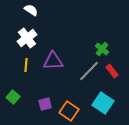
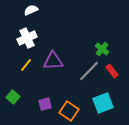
white semicircle: rotated 56 degrees counterclockwise
white cross: rotated 12 degrees clockwise
yellow line: rotated 32 degrees clockwise
cyan square: rotated 35 degrees clockwise
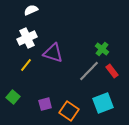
purple triangle: moved 8 px up; rotated 20 degrees clockwise
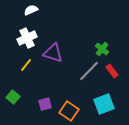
cyan square: moved 1 px right, 1 px down
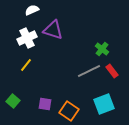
white semicircle: moved 1 px right
purple triangle: moved 23 px up
gray line: rotated 20 degrees clockwise
green square: moved 4 px down
purple square: rotated 24 degrees clockwise
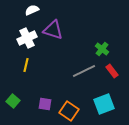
yellow line: rotated 24 degrees counterclockwise
gray line: moved 5 px left
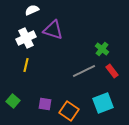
white cross: moved 1 px left
cyan square: moved 1 px left, 1 px up
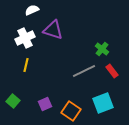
white cross: moved 1 px left
purple square: rotated 32 degrees counterclockwise
orange square: moved 2 px right
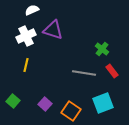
white cross: moved 1 px right, 2 px up
gray line: moved 2 px down; rotated 35 degrees clockwise
purple square: rotated 24 degrees counterclockwise
